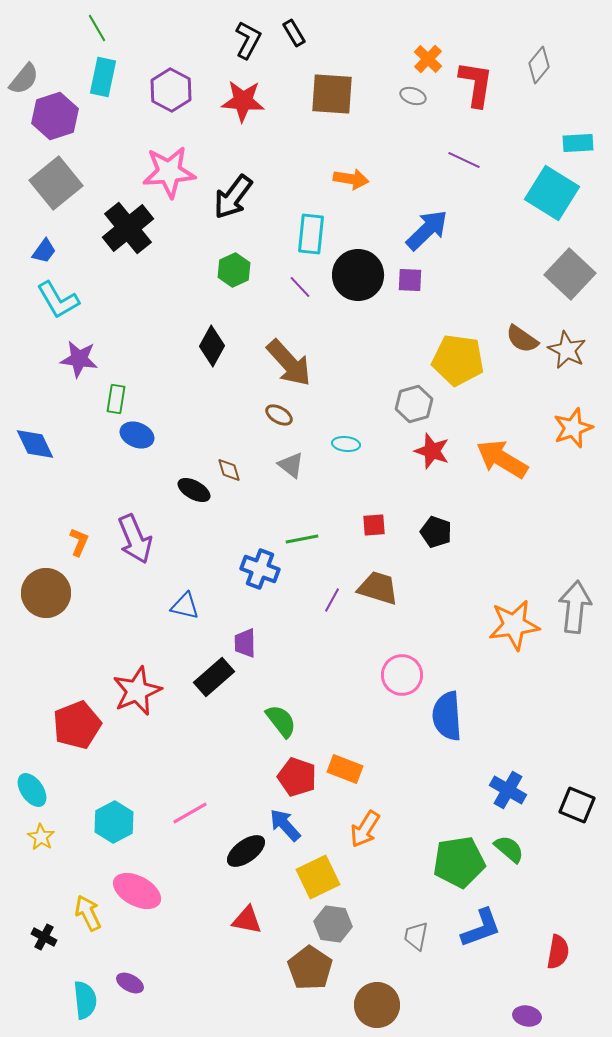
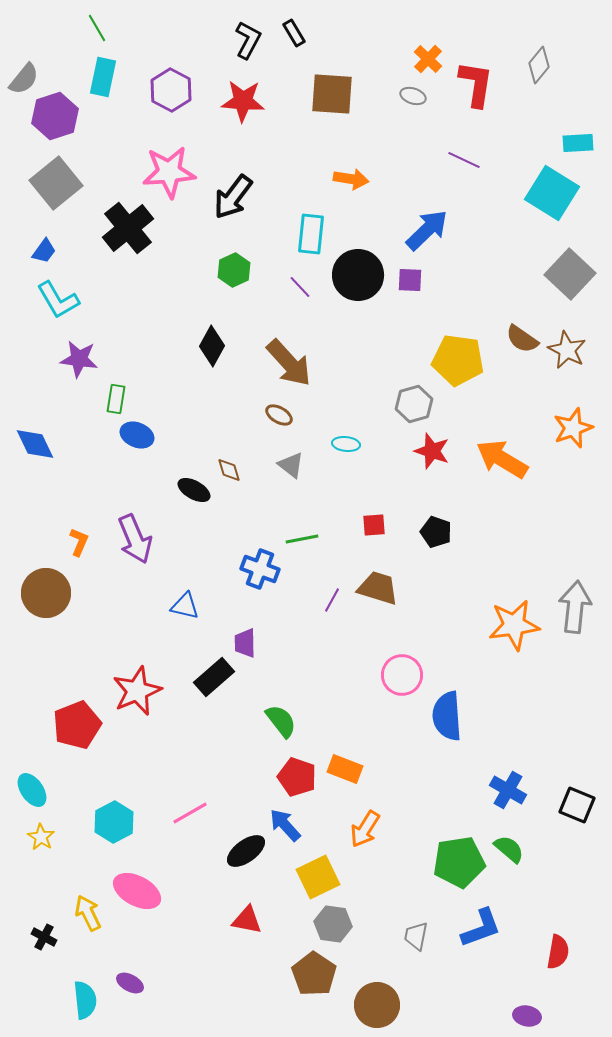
brown pentagon at (310, 968): moved 4 px right, 6 px down
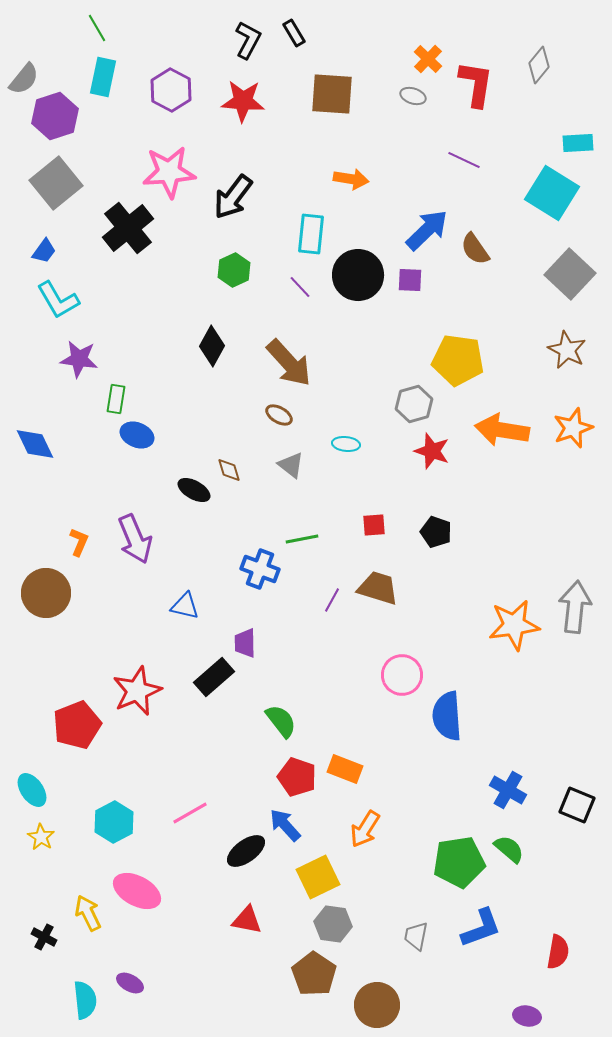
brown semicircle at (522, 339): moved 47 px left, 90 px up; rotated 20 degrees clockwise
orange arrow at (502, 459): moved 29 px up; rotated 22 degrees counterclockwise
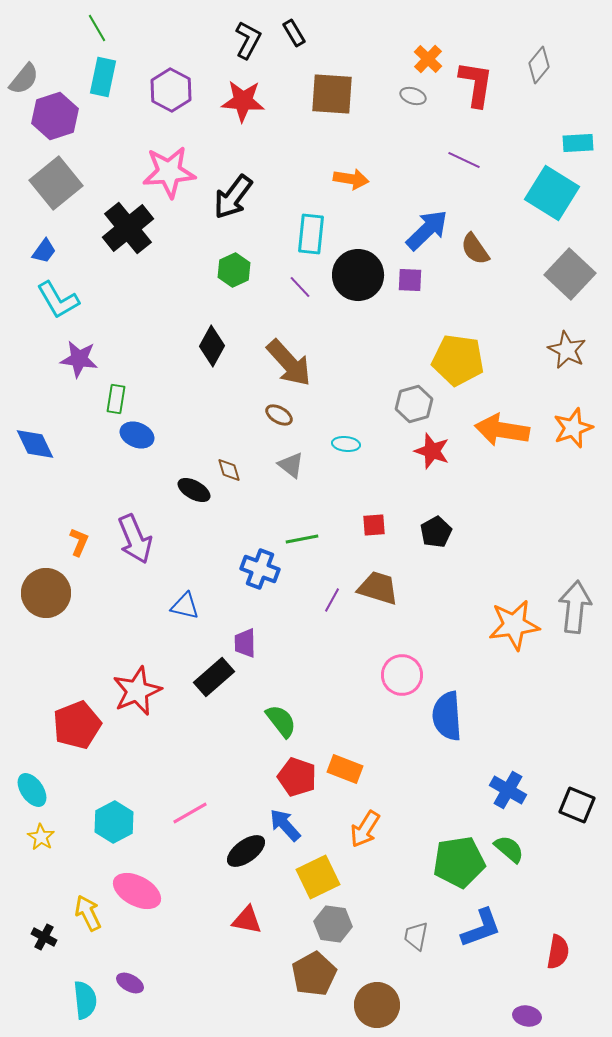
black pentagon at (436, 532): rotated 24 degrees clockwise
brown pentagon at (314, 974): rotated 9 degrees clockwise
